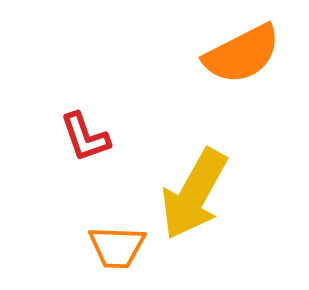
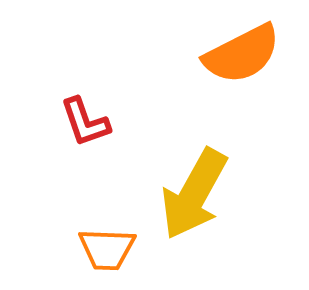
red L-shape: moved 15 px up
orange trapezoid: moved 10 px left, 2 px down
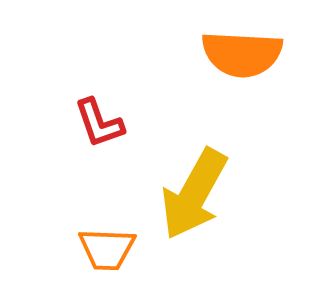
orange semicircle: rotated 30 degrees clockwise
red L-shape: moved 14 px right, 1 px down
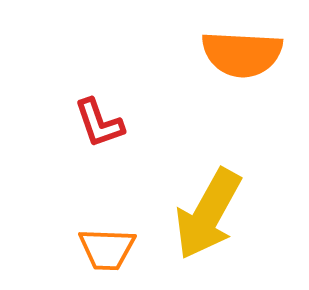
yellow arrow: moved 14 px right, 20 px down
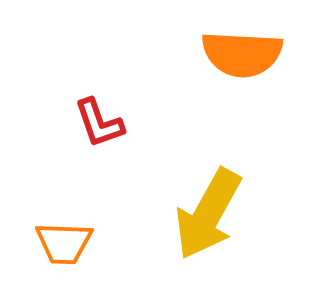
orange trapezoid: moved 43 px left, 6 px up
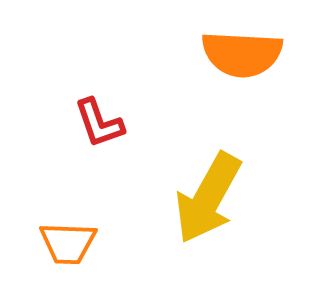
yellow arrow: moved 16 px up
orange trapezoid: moved 4 px right
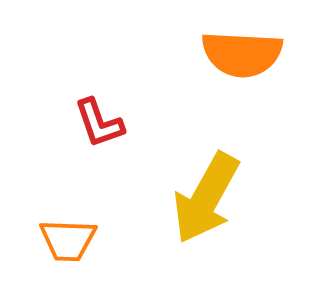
yellow arrow: moved 2 px left
orange trapezoid: moved 3 px up
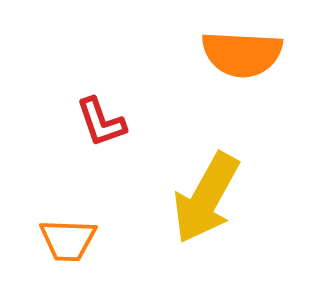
red L-shape: moved 2 px right, 1 px up
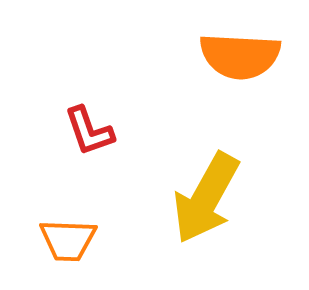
orange semicircle: moved 2 px left, 2 px down
red L-shape: moved 12 px left, 9 px down
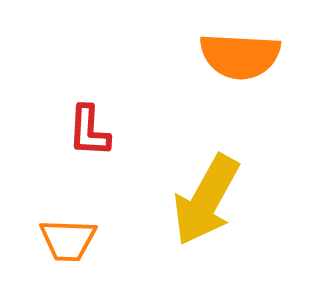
red L-shape: rotated 22 degrees clockwise
yellow arrow: moved 2 px down
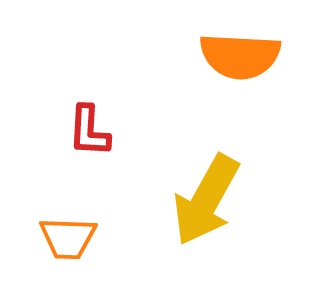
orange trapezoid: moved 2 px up
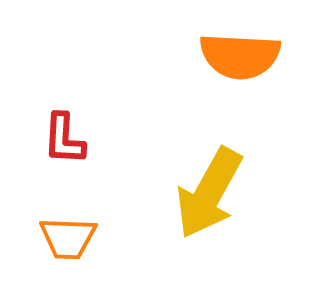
red L-shape: moved 25 px left, 8 px down
yellow arrow: moved 3 px right, 7 px up
